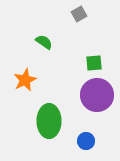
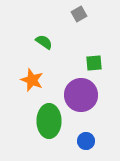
orange star: moved 7 px right; rotated 25 degrees counterclockwise
purple circle: moved 16 px left
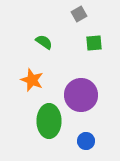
green square: moved 20 px up
